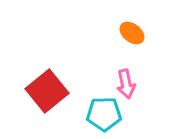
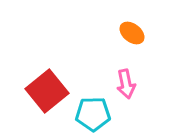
cyan pentagon: moved 11 px left
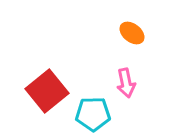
pink arrow: moved 1 px up
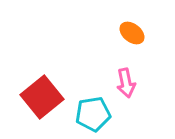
red square: moved 5 px left, 6 px down
cyan pentagon: rotated 8 degrees counterclockwise
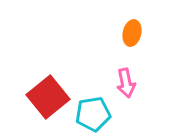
orange ellipse: rotated 65 degrees clockwise
red square: moved 6 px right
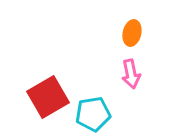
pink arrow: moved 5 px right, 9 px up
red square: rotated 9 degrees clockwise
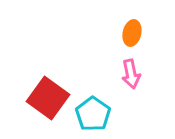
red square: moved 1 px down; rotated 24 degrees counterclockwise
cyan pentagon: rotated 28 degrees counterclockwise
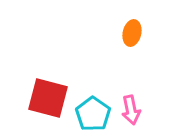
pink arrow: moved 36 px down
red square: rotated 21 degrees counterclockwise
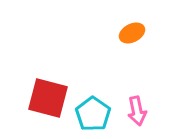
orange ellipse: rotated 50 degrees clockwise
pink arrow: moved 6 px right, 1 px down
